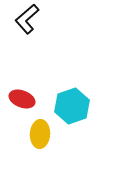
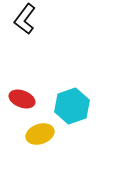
black L-shape: moved 2 px left; rotated 12 degrees counterclockwise
yellow ellipse: rotated 68 degrees clockwise
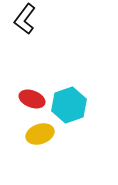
red ellipse: moved 10 px right
cyan hexagon: moved 3 px left, 1 px up
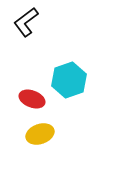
black L-shape: moved 1 px right, 3 px down; rotated 16 degrees clockwise
cyan hexagon: moved 25 px up
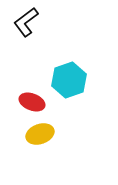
red ellipse: moved 3 px down
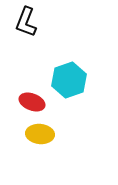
black L-shape: rotated 32 degrees counterclockwise
yellow ellipse: rotated 24 degrees clockwise
